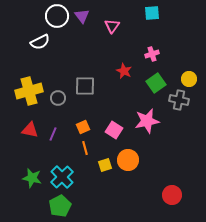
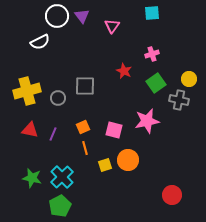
yellow cross: moved 2 px left
pink square: rotated 18 degrees counterclockwise
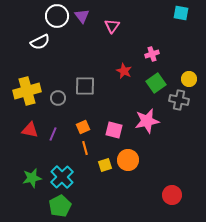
cyan square: moved 29 px right; rotated 14 degrees clockwise
green star: rotated 24 degrees counterclockwise
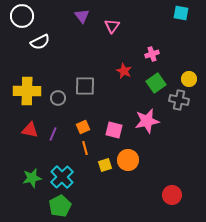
white circle: moved 35 px left
yellow cross: rotated 16 degrees clockwise
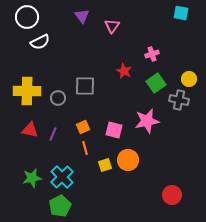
white circle: moved 5 px right, 1 px down
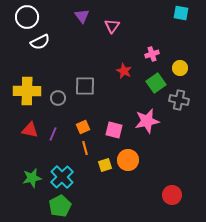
yellow circle: moved 9 px left, 11 px up
